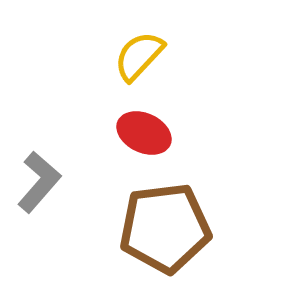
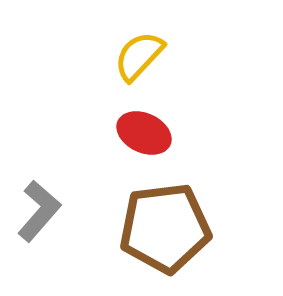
gray L-shape: moved 29 px down
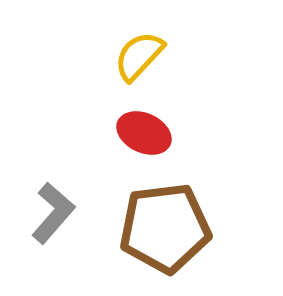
gray L-shape: moved 14 px right, 2 px down
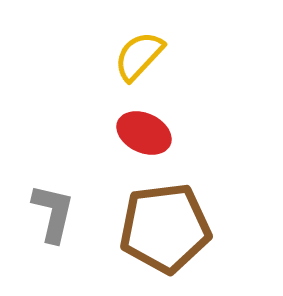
gray L-shape: rotated 28 degrees counterclockwise
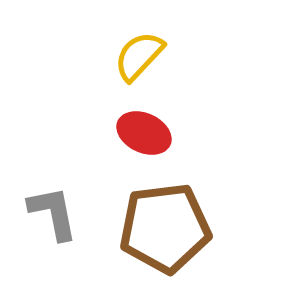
gray L-shape: rotated 24 degrees counterclockwise
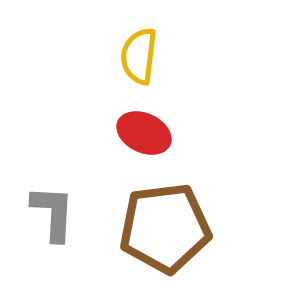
yellow semicircle: rotated 36 degrees counterclockwise
gray L-shape: rotated 14 degrees clockwise
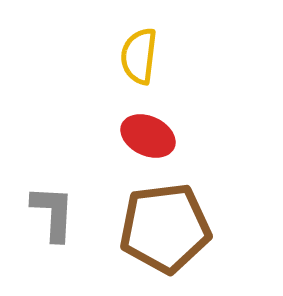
red ellipse: moved 4 px right, 3 px down
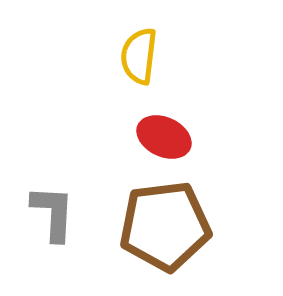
red ellipse: moved 16 px right, 1 px down
brown pentagon: moved 2 px up
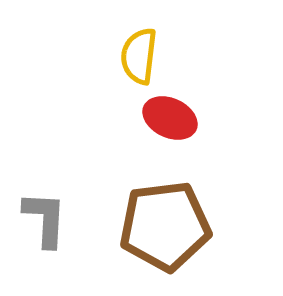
red ellipse: moved 6 px right, 19 px up
gray L-shape: moved 8 px left, 6 px down
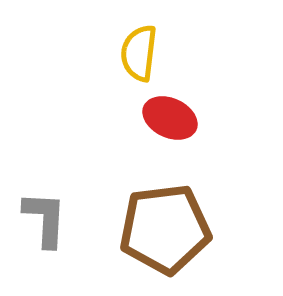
yellow semicircle: moved 3 px up
brown pentagon: moved 3 px down
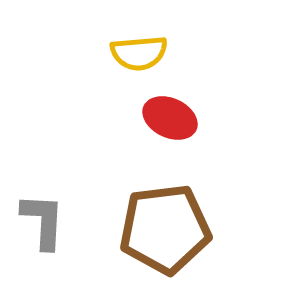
yellow semicircle: rotated 102 degrees counterclockwise
gray L-shape: moved 2 px left, 2 px down
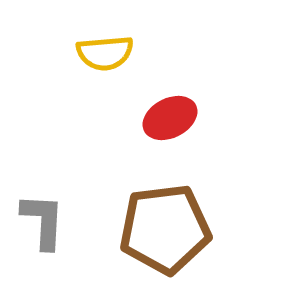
yellow semicircle: moved 34 px left
red ellipse: rotated 52 degrees counterclockwise
